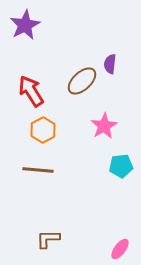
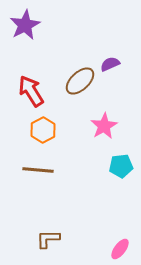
purple semicircle: rotated 60 degrees clockwise
brown ellipse: moved 2 px left
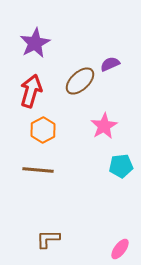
purple star: moved 10 px right, 18 px down
red arrow: rotated 48 degrees clockwise
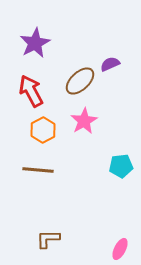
red arrow: rotated 44 degrees counterclockwise
pink star: moved 20 px left, 5 px up
pink ellipse: rotated 10 degrees counterclockwise
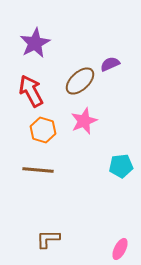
pink star: rotated 8 degrees clockwise
orange hexagon: rotated 15 degrees counterclockwise
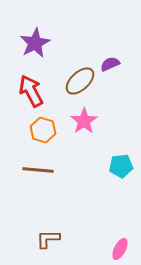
pink star: rotated 12 degrees counterclockwise
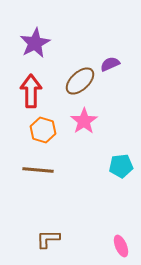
red arrow: rotated 28 degrees clockwise
pink ellipse: moved 1 px right, 3 px up; rotated 50 degrees counterclockwise
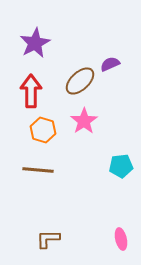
pink ellipse: moved 7 px up; rotated 10 degrees clockwise
